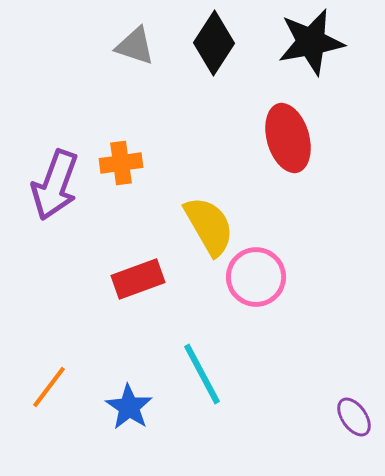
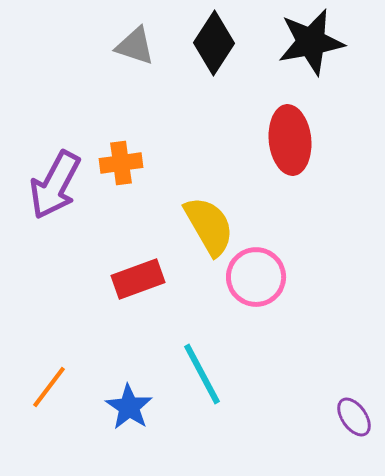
red ellipse: moved 2 px right, 2 px down; rotated 10 degrees clockwise
purple arrow: rotated 8 degrees clockwise
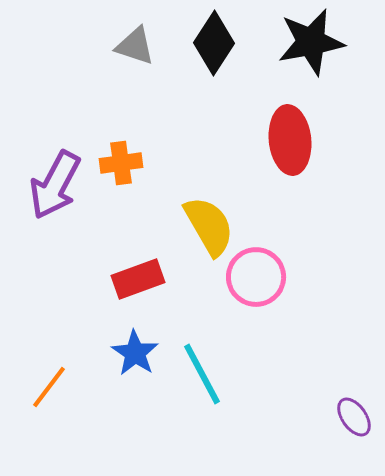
blue star: moved 6 px right, 54 px up
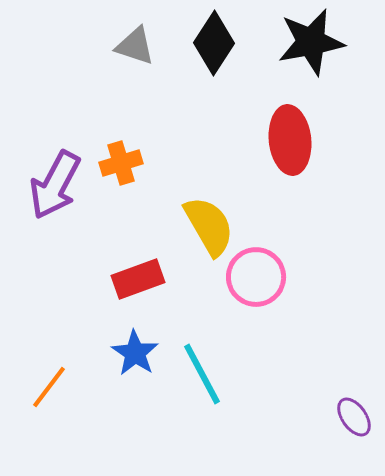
orange cross: rotated 9 degrees counterclockwise
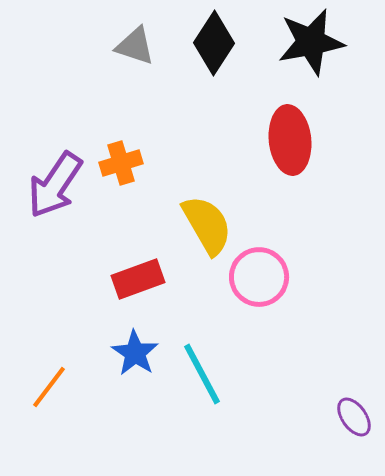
purple arrow: rotated 6 degrees clockwise
yellow semicircle: moved 2 px left, 1 px up
pink circle: moved 3 px right
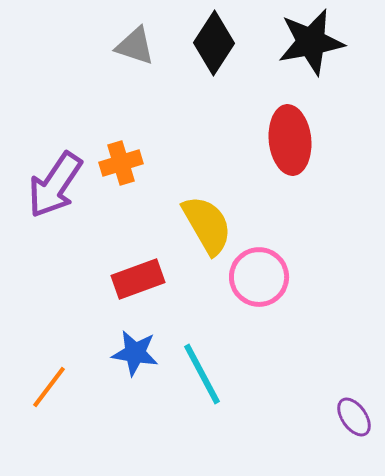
blue star: rotated 24 degrees counterclockwise
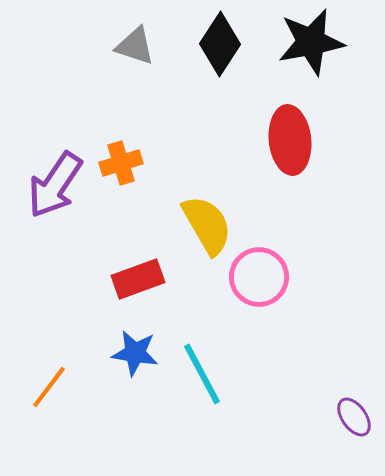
black diamond: moved 6 px right, 1 px down
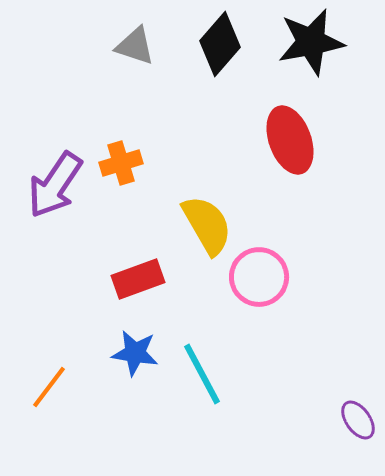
black diamond: rotated 8 degrees clockwise
red ellipse: rotated 14 degrees counterclockwise
purple ellipse: moved 4 px right, 3 px down
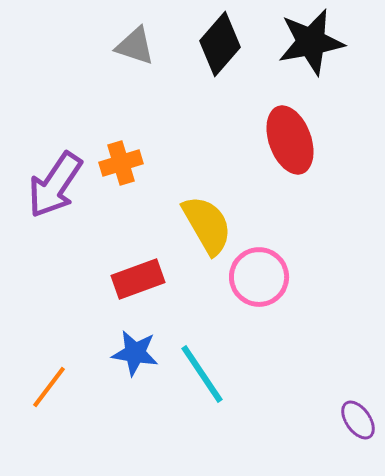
cyan line: rotated 6 degrees counterclockwise
